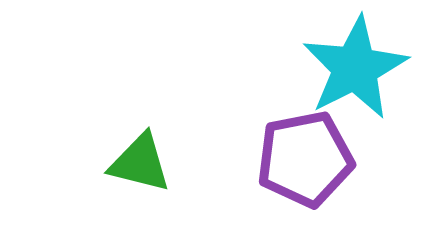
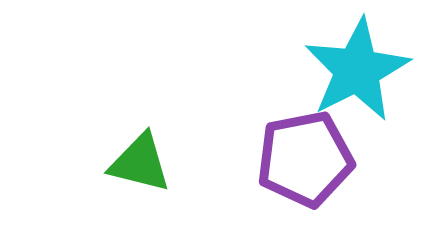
cyan star: moved 2 px right, 2 px down
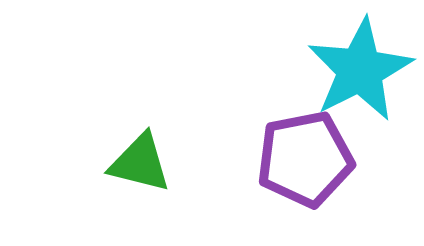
cyan star: moved 3 px right
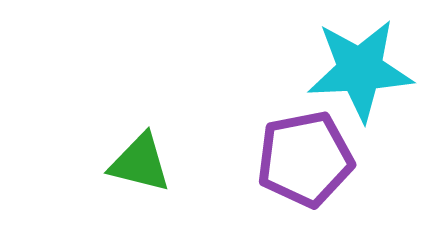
cyan star: rotated 24 degrees clockwise
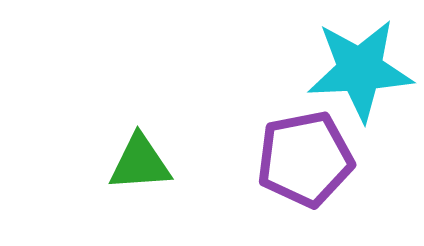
green triangle: rotated 18 degrees counterclockwise
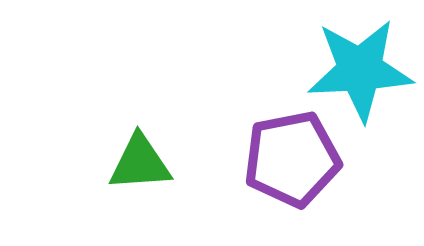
purple pentagon: moved 13 px left
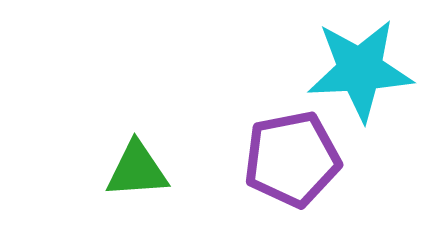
green triangle: moved 3 px left, 7 px down
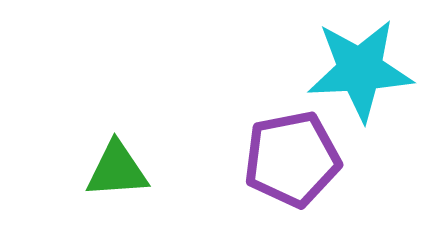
green triangle: moved 20 px left
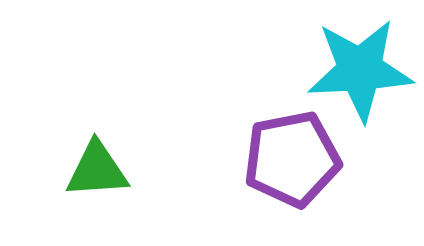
green triangle: moved 20 px left
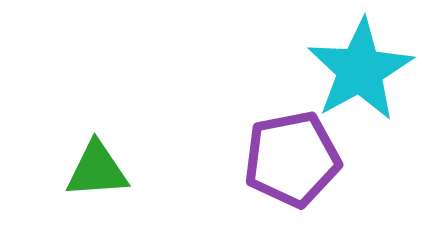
cyan star: rotated 26 degrees counterclockwise
